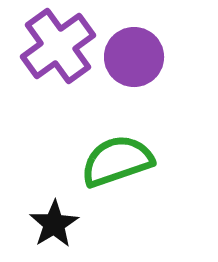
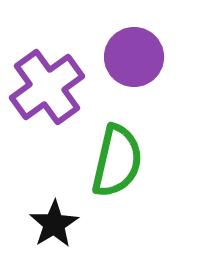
purple cross: moved 11 px left, 41 px down
green semicircle: rotated 122 degrees clockwise
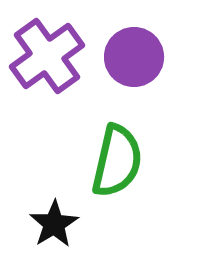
purple cross: moved 31 px up
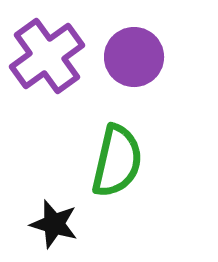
black star: rotated 24 degrees counterclockwise
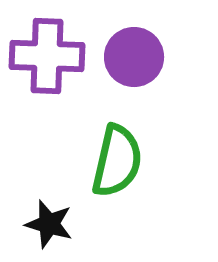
purple cross: rotated 38 degrees clockwise
black star: moved 5 px left
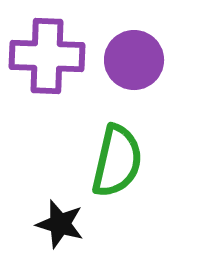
purple circle: moved 3 px down
black star: moved 11 px right
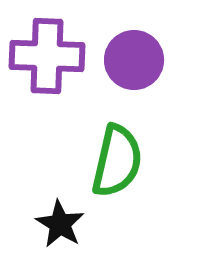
black star: rotated 15 degrees clockwise
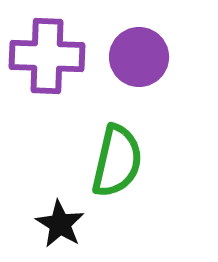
purple circle: moved 5 px right, 3 px up
